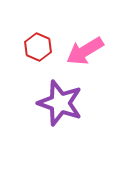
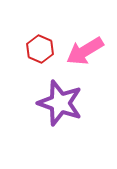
red hexagon: moved 2 px right, 2 px down
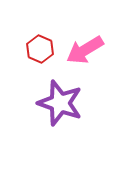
pink arrow: moved 1 px up
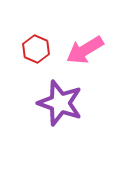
red hexagon: moved 4 px left
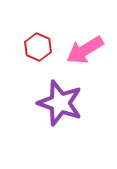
red hexagon: moved 2 px right, 2 px up
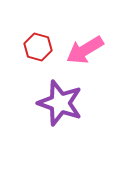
red hexagon: rotated 8 degrees counterclockwise
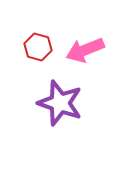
pink arrow: rotated 9 degrees clockwise
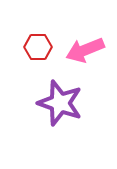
red hexagon: rotated 16 degrees counterclockwise
